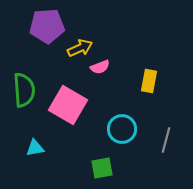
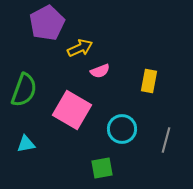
purple pentagon: moved 3 px up; rotated 24 degrees counterclockwise
pink semicircle: moved 4 px down
green semicircle: rotated 24 degrees clockwise
pink square: moved 4 px right, 5 px down
cyan triangle: moved 9 px left, 4 px up
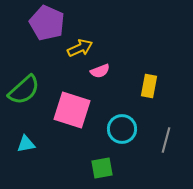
purple pentagon: rotated 20 degrees counterclockwise
yellow rectangle: moved 5 px down
green semicircle: rotated 28 degrees clockwise
pink square: rotated 12 degrees counterclockwise
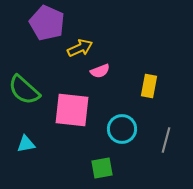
green semicircle: rotated 84 degrees clockwise
pink square: rotated 12 degrees counterclockwise
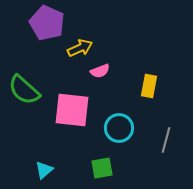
cyan circle: moved 3 px left, 1 px up
cyan triangle: moved 18 px right, 26 px down; rotated 30 degrees counterclockwise
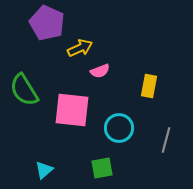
green semicircle: rotated 16 degrees clockwise
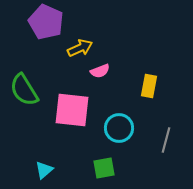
purple pentagon: moved 1 px left, 1 px up
green square: moved 2 px right
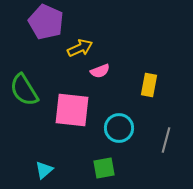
yellow rectangle: moved 1 px up
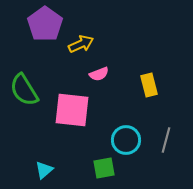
purple pentagon: moved 1 px left, 2 px down; rotated 12 degrees clockwise
yellow arrow: moved 1 px right, 4 px up
pink semicircle: moved 1 px left, 3 px down
yellow rectangle: rotated 25 degrees counterclockwise
cyan circle: moved 7 px right, 12 px down
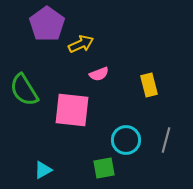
purple pentagon: moved 2 px right
cyan triangle: moved 1 px left; rotated 12 degrees clockwise
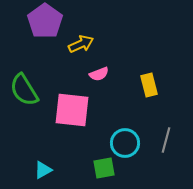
purple pentagon: moved 2 px left, 3 px up
cyan circle: moved 1 px left, 3 px down
